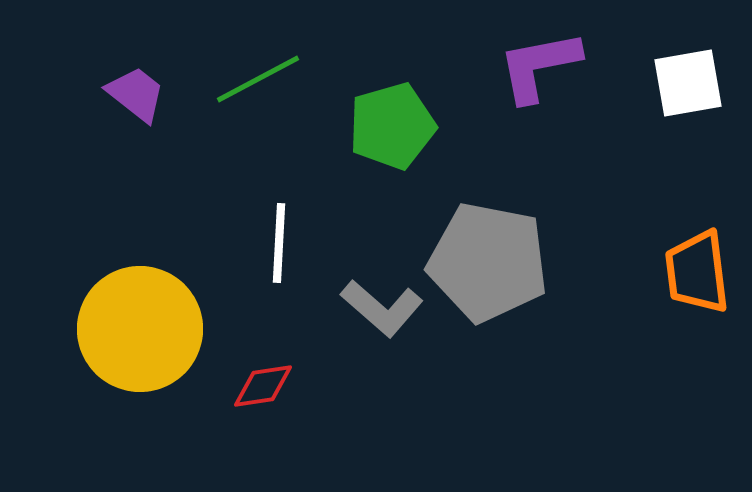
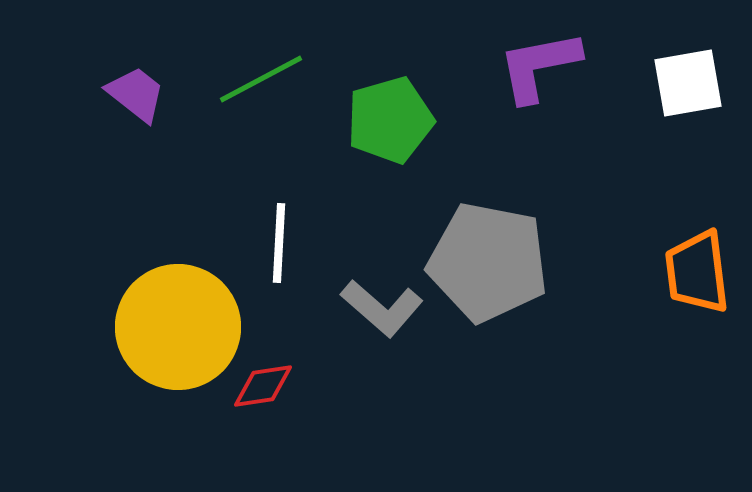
green line: moved 3 px right
green pentagon: moved 2 px left, 6 px up
yellow circle: moved 38 px right, 2 px up
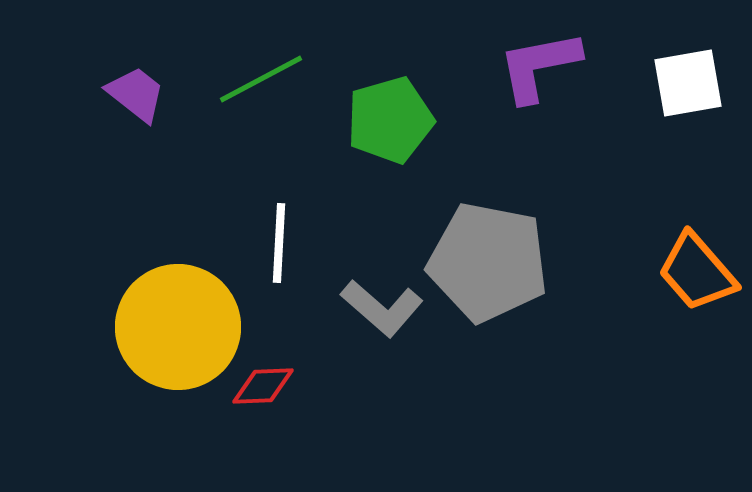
orange trapezoid: rotated 34 degrees counterclockwise
red diamond: rotated 6 degrees clockwise
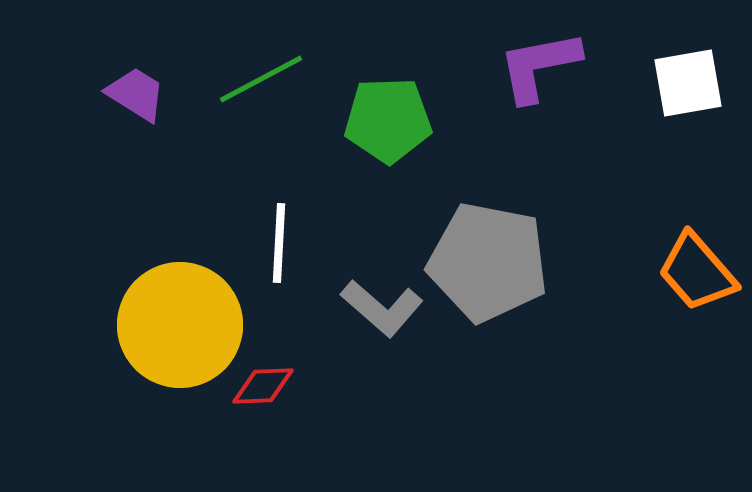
purple trapezoid: rotated 6 degrees counterclockwise
green pentagon: moved 2 px left; rotated 14 degrees clockwise
yellow circle: moved 2 px right, 2 px up
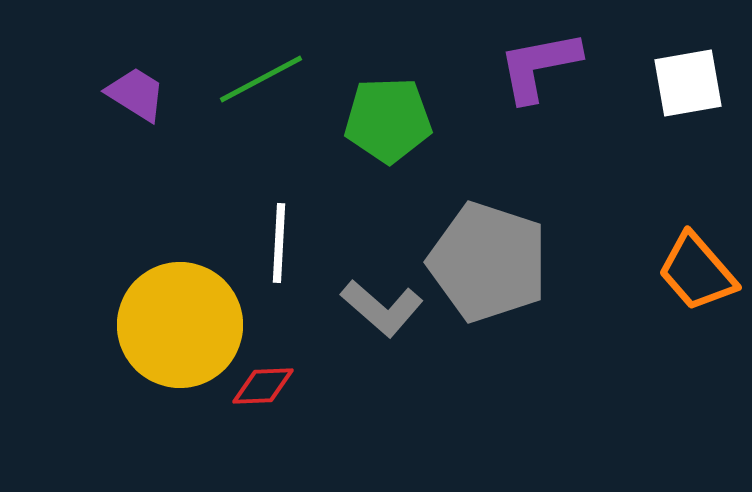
gray pentagon: rotated 7 degrees clockwise
